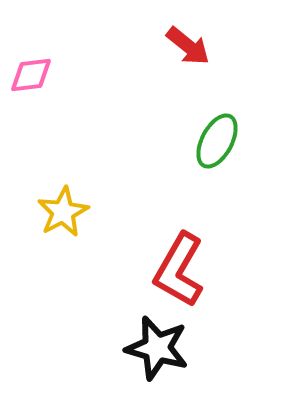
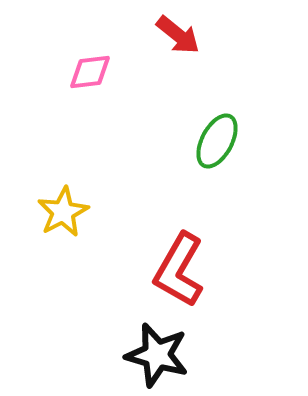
red arrow: moved 10 px left, 11 px up
pink diamond: moved 59 px right, 3 px up
black star: moved 7 px down
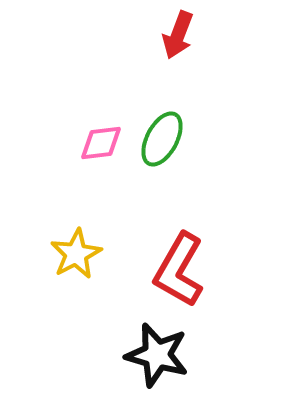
red arrow: rotated 72 degrees clockwise
pink diamond: moved 11 px right, 71 px down
green ellipse: moved 55 px left, 2 px up
yellow star: moved 13 px right, 42 px down
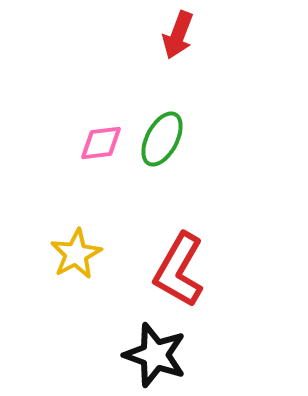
black star: moved 2 px left; rotated 4 degrees clockwise
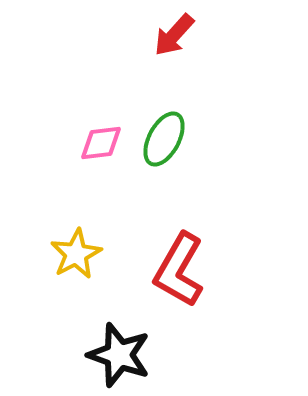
red arrow: moved 4 px left; rotated 21 degrees clockwise
green ellipse: moved 2 px right
black star: moved 36 px left
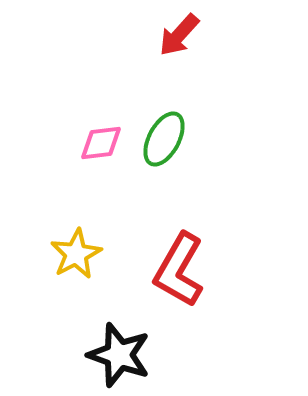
red arrow: moved 5 px right
